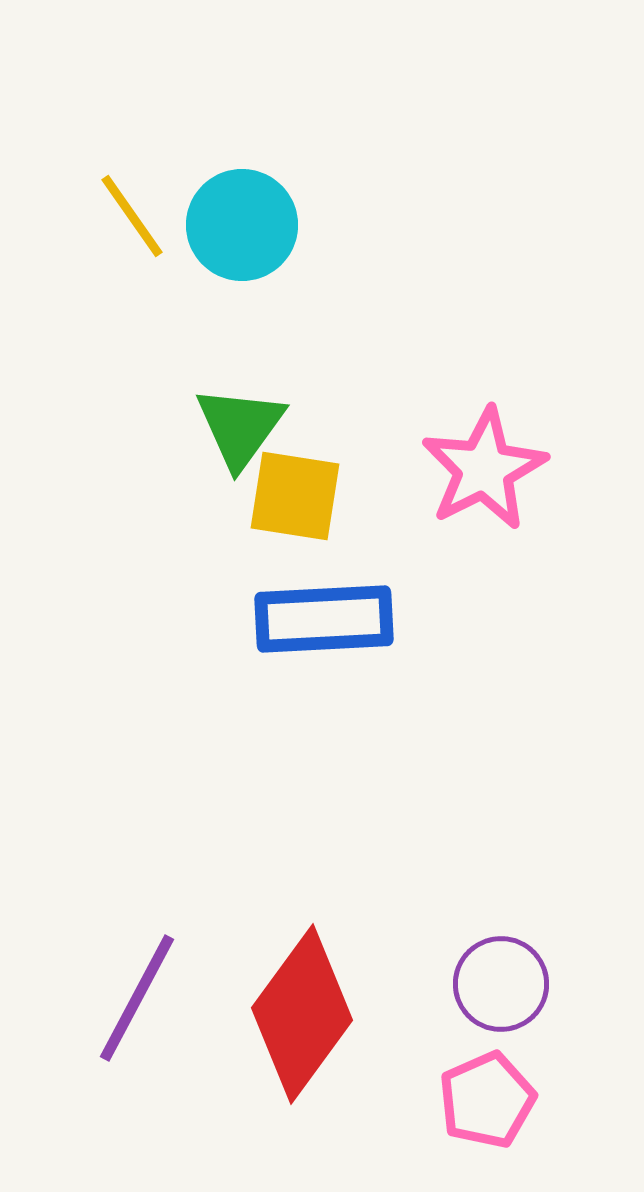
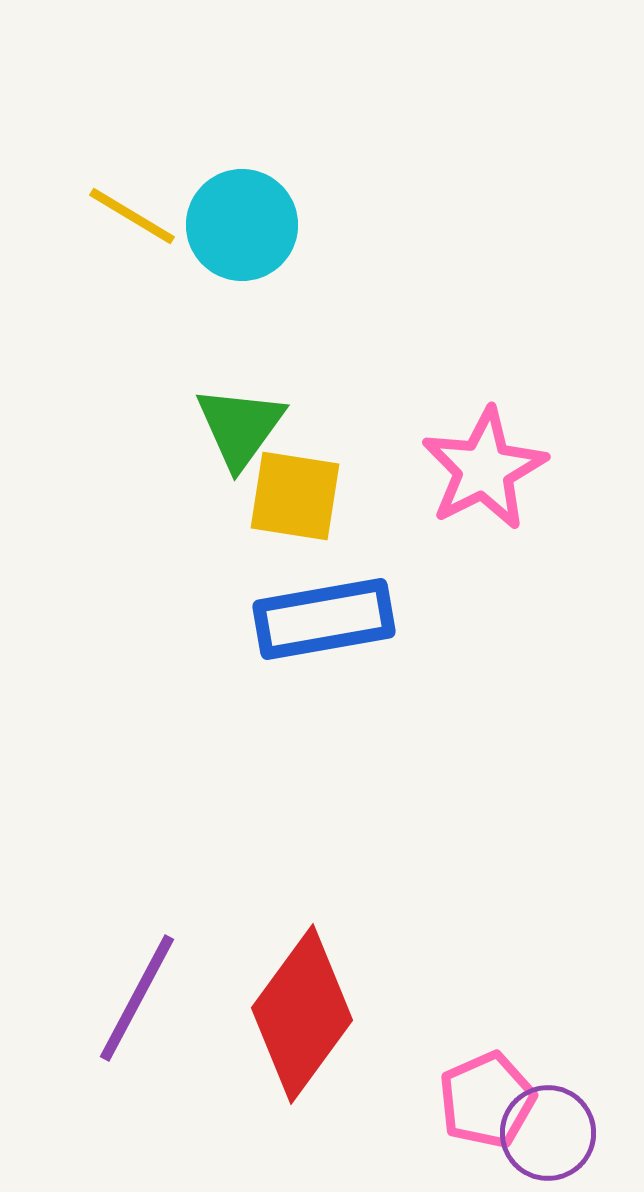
yellow line: rotated 24 degrees counterclockwise
blue rectangle: rotated 7 degrees counterclockwise
purple circle: moved 47 px right, 149 px down
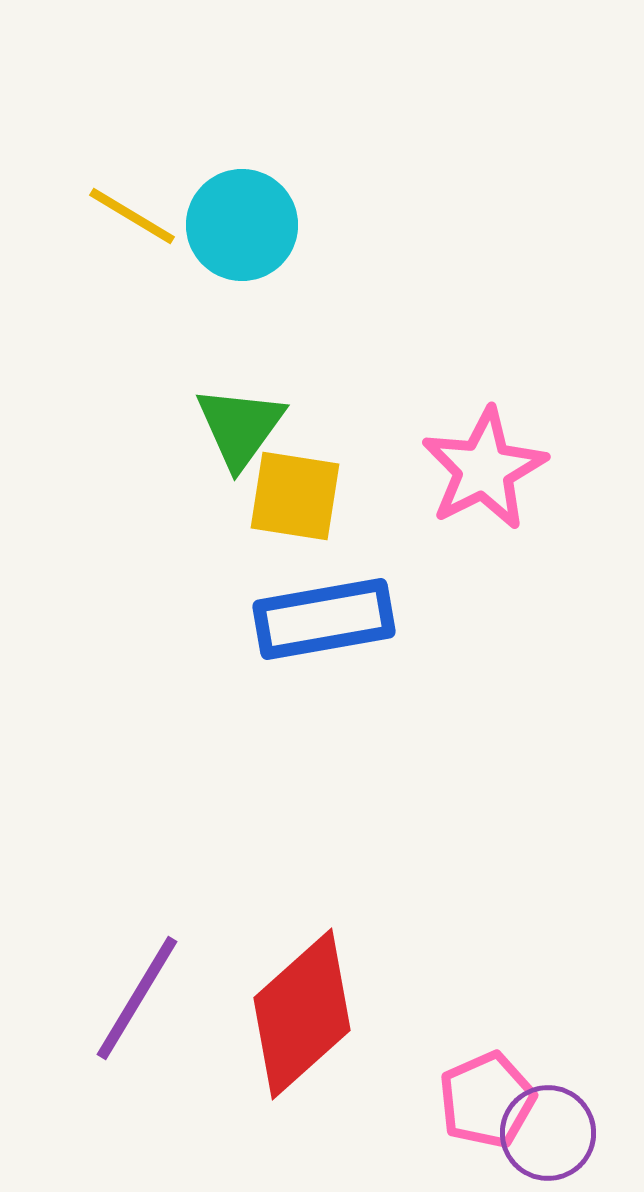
purple line: rotated 3 degrees clockwise
red diamond: rotated 12 degrees clockwise
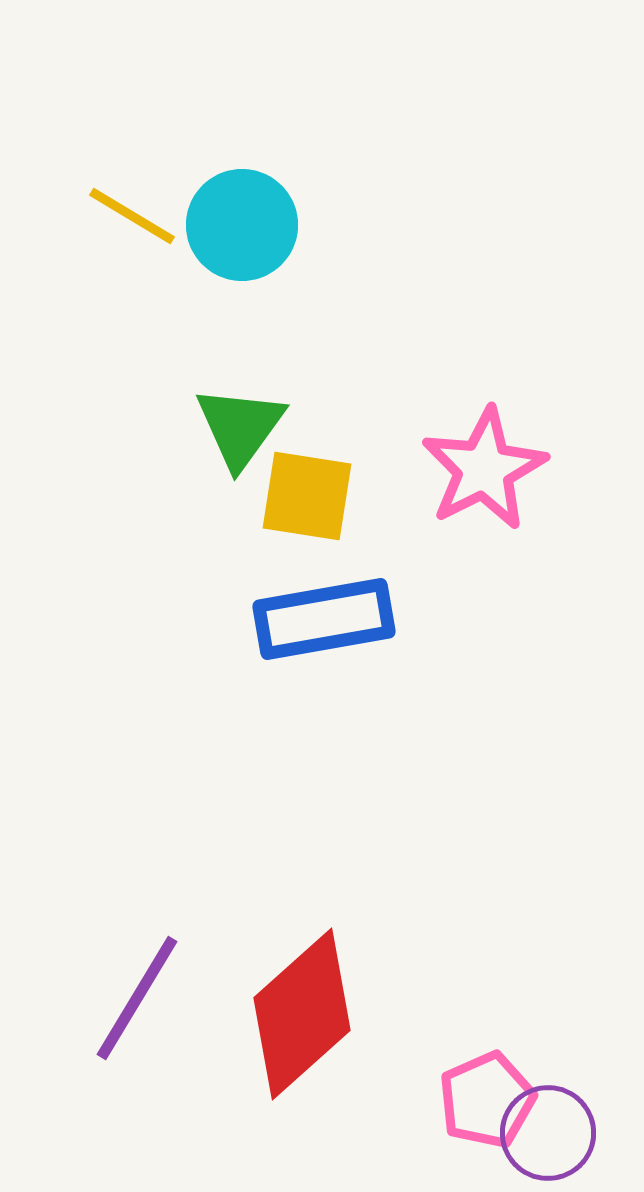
yellow square: moved 12 px right
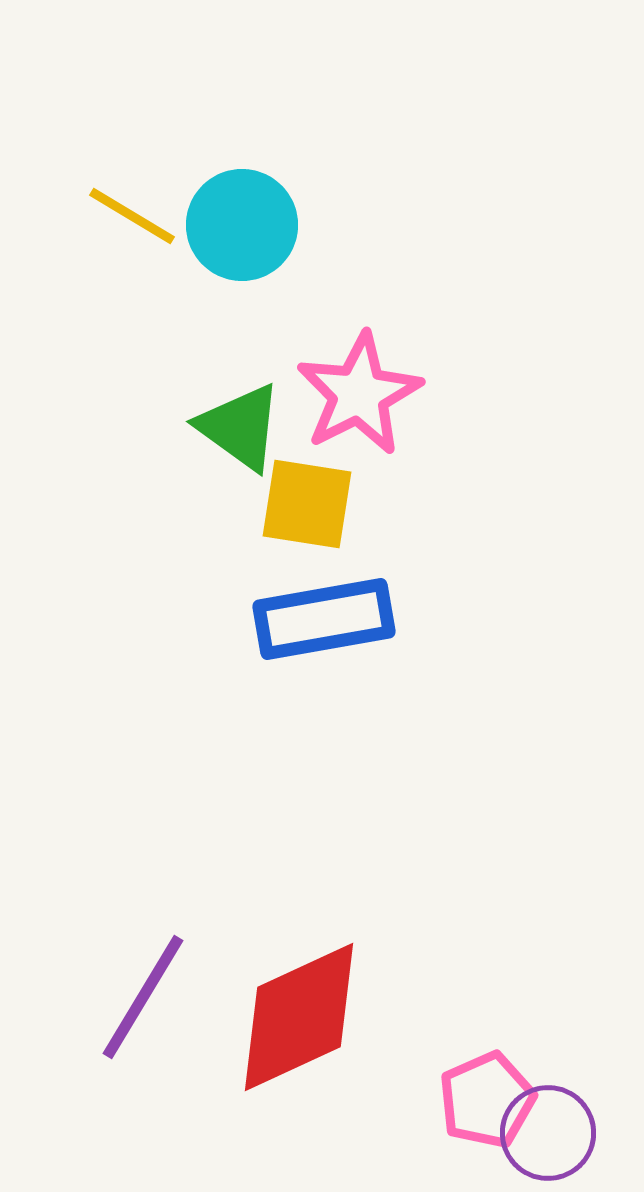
green triangle: rotated 30 degrees counterclockwise
pink star: moved 125 px left, 75 px up
yellow square: moved 8 px down
purple line: moved 6 px right, 1 px up
red diamond: moved 3 px left, 3 px down; rotated 17 degrees clockwise
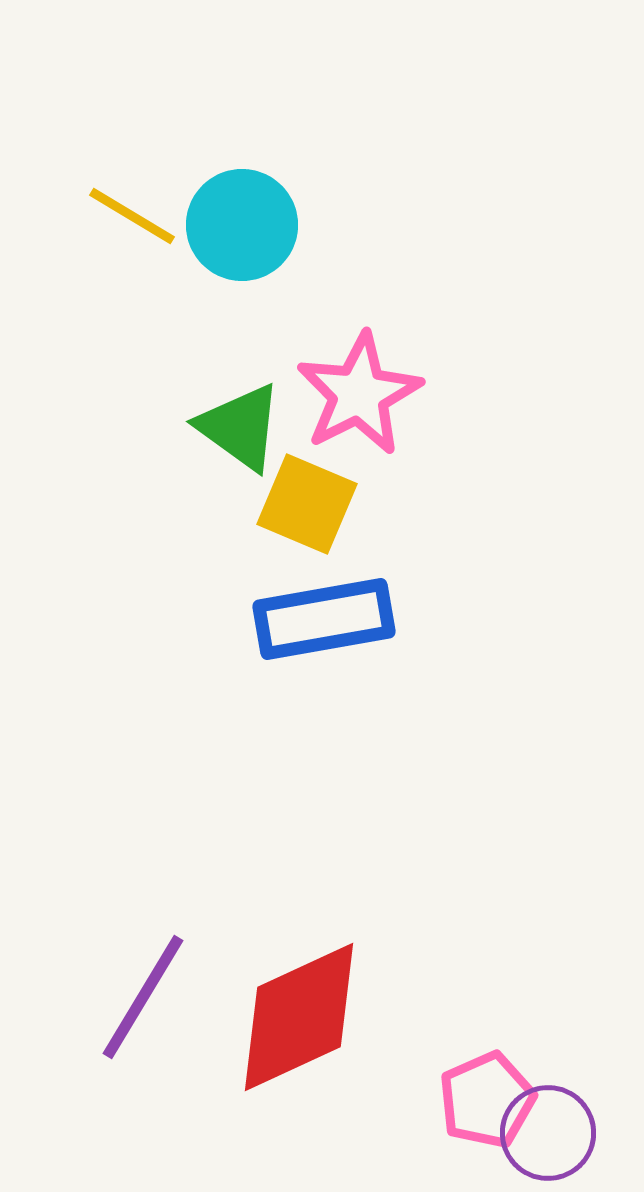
yellow square: rotated 14 degrees clockwise
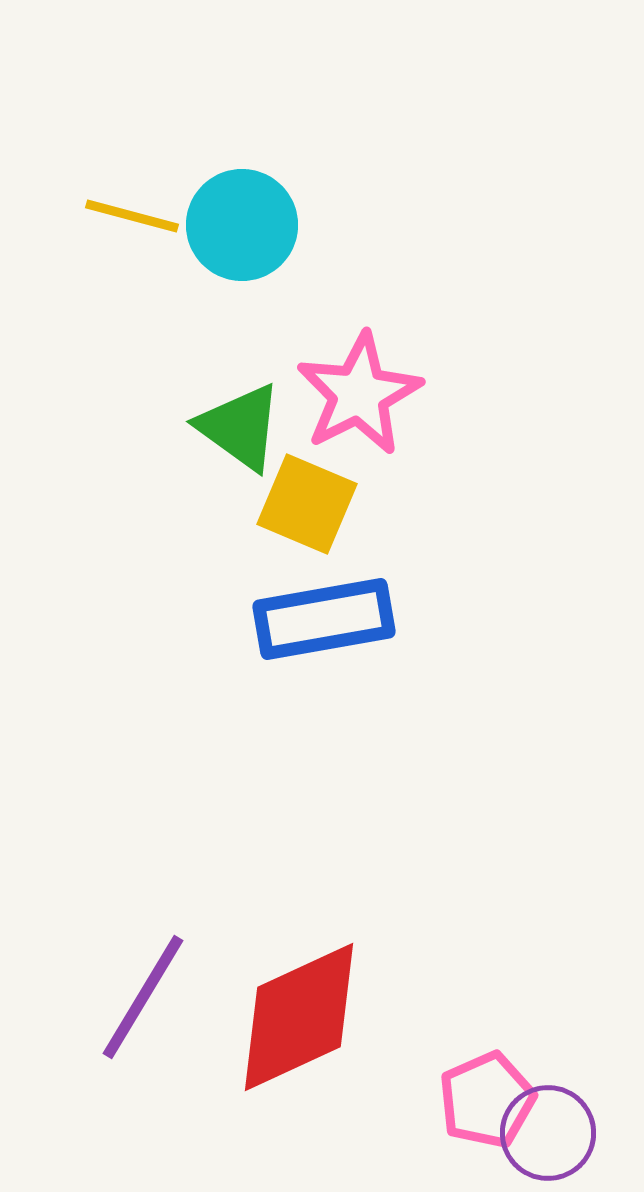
yellow line: rotated 16 degrees counterclockwise
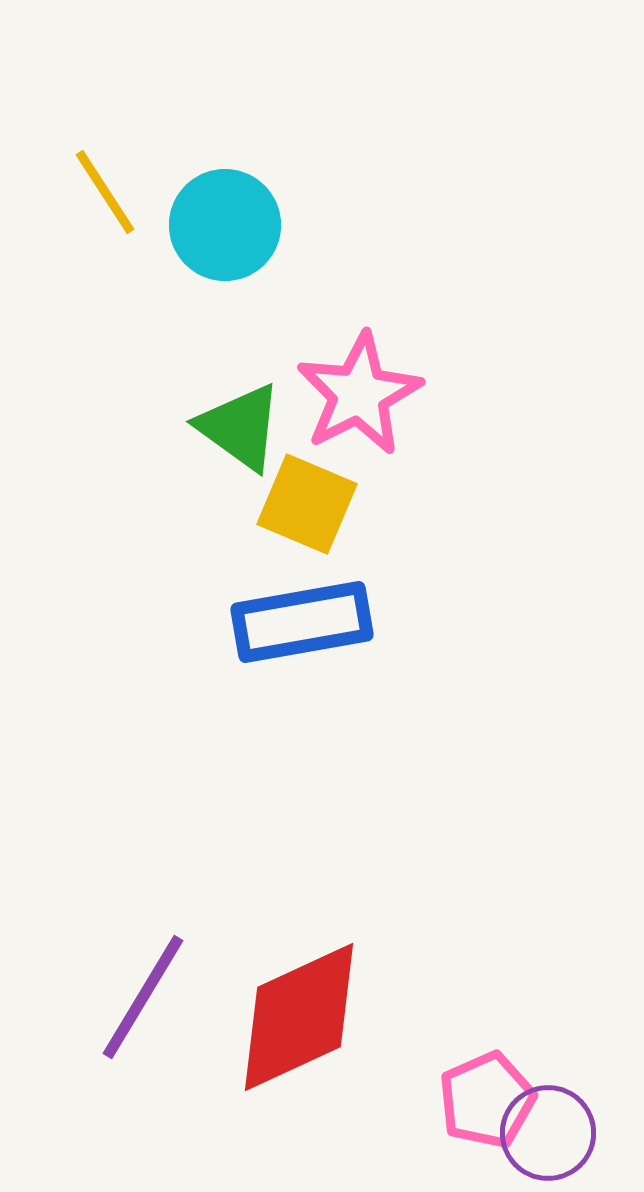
yellow line: moved 27 px left, 24 px up; rotated 42 degrees clockwise
cyan circle: moved 17 px left
blue rectangle: moved 22 px left, 3 px down
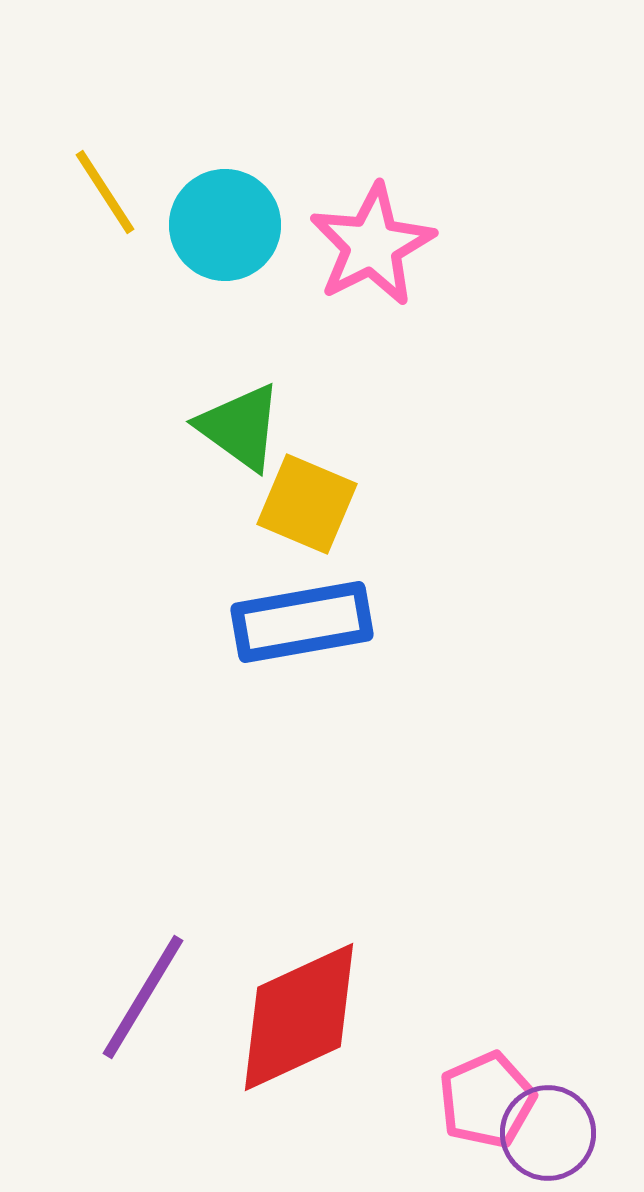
pink star: moved 13 px right, 149 px up
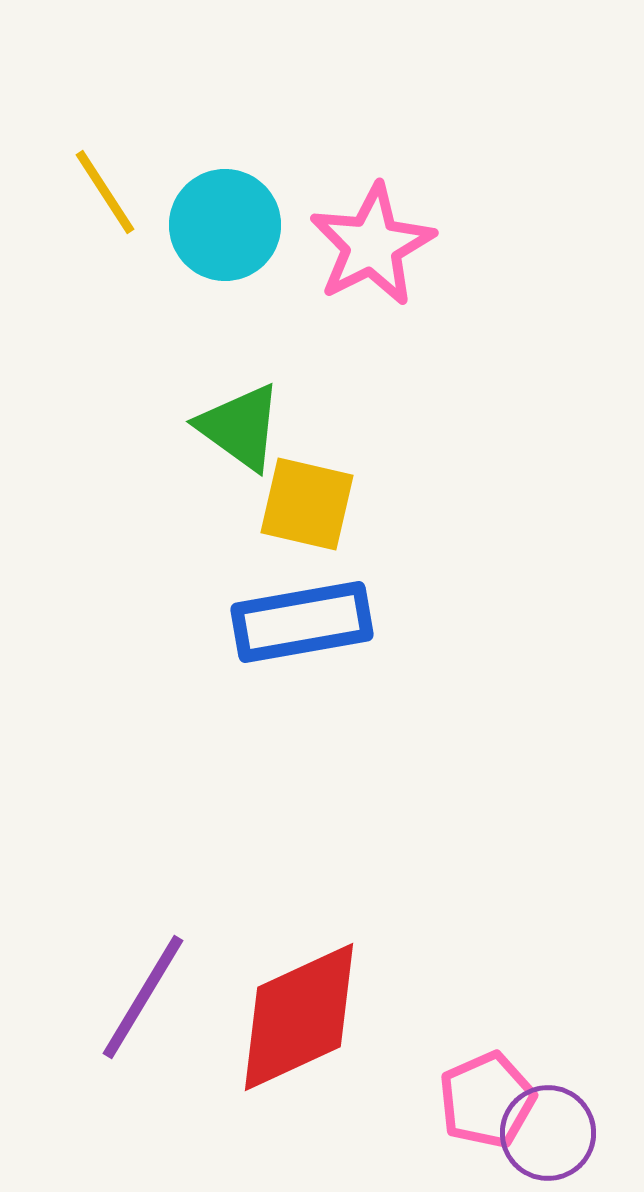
yellow square: rotated 10 degrees counterclockwise
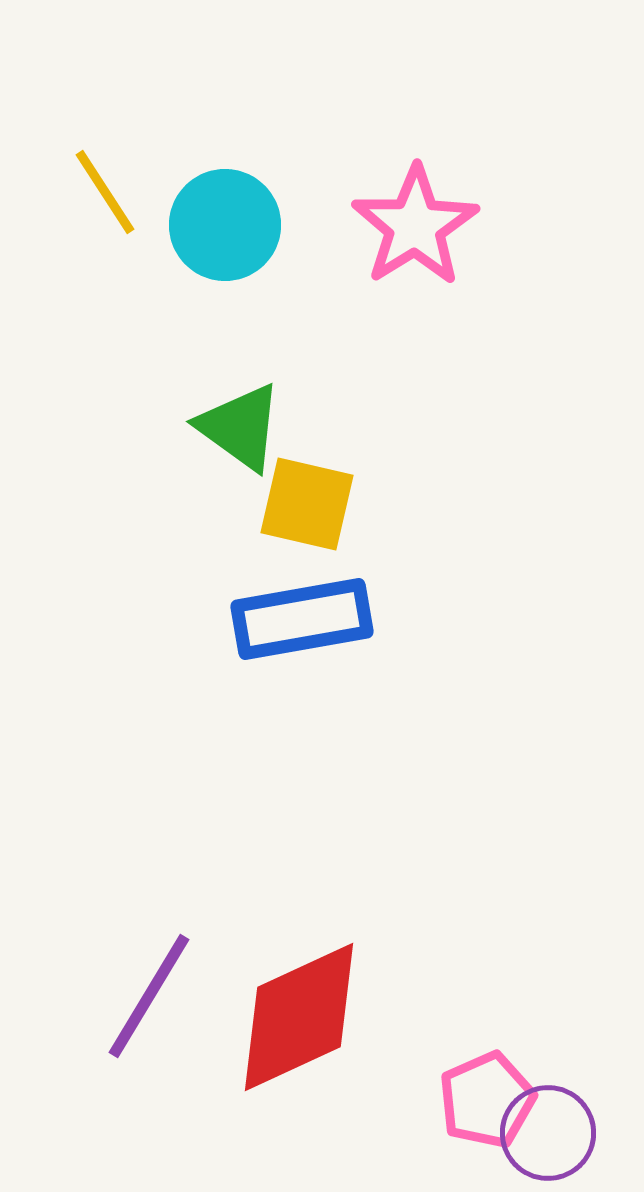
pink star: moved 43 px right, 19 px up; rotated 5 degrees counterclockwise
blue rectangle: moved 3 px up
purple line: moved 6 px right, 1 px up
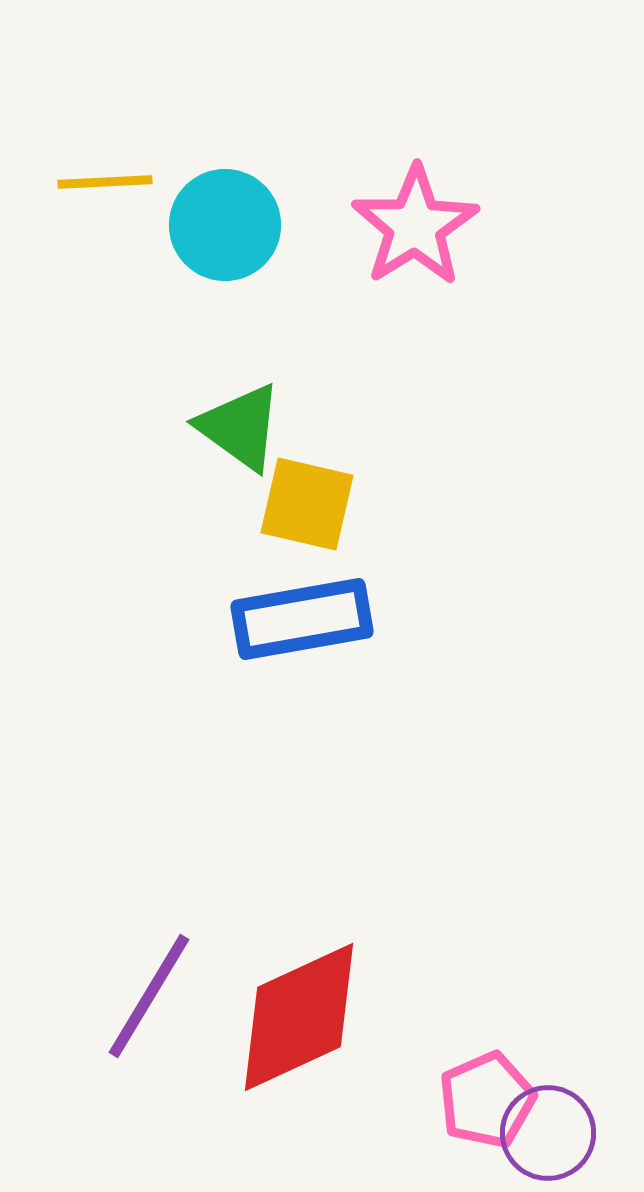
yellow line: moved 10 px up; rotated 60 degrees counterclockwise
